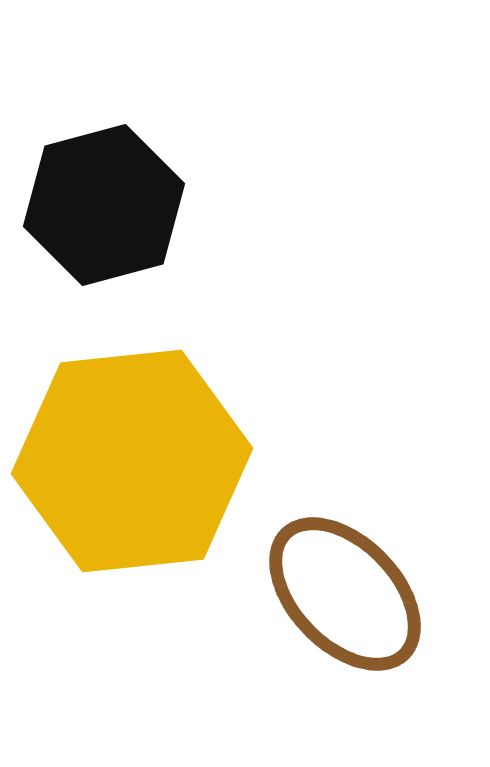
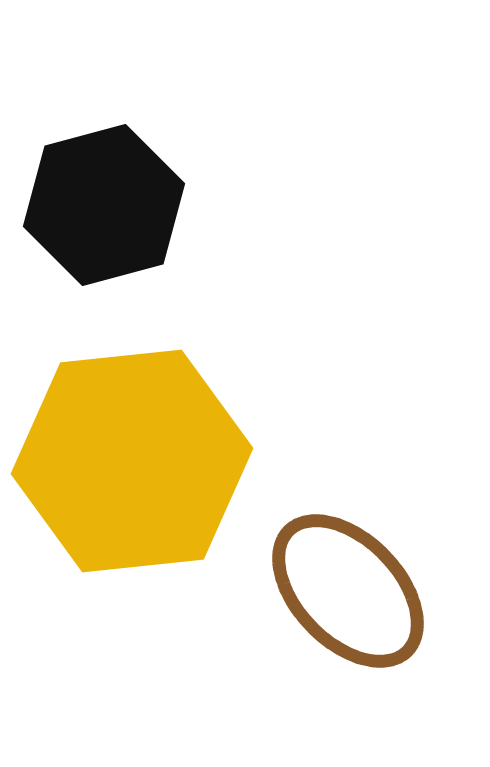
brown ellipse: moved 3 px right, 3 px up
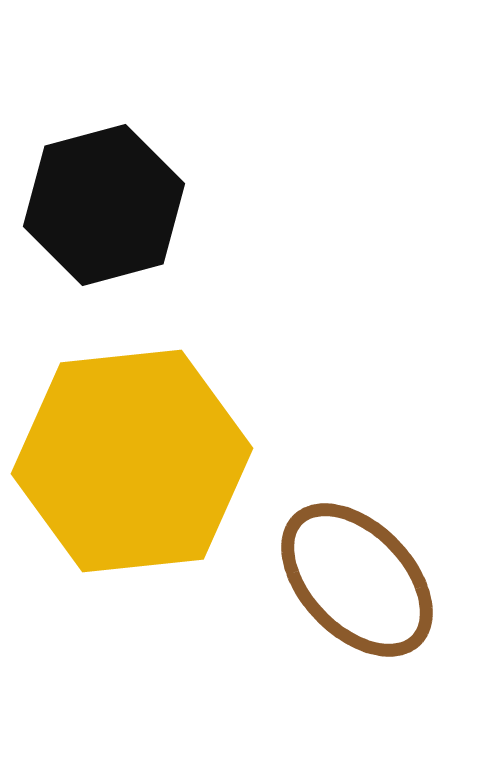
brown ellipse: moved 9 px right, 11 px up
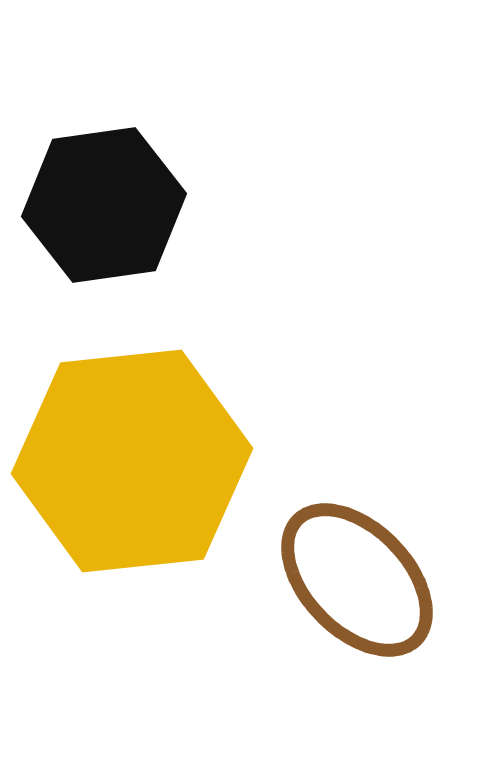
black hexagon: rotated 7 degrees clockwise
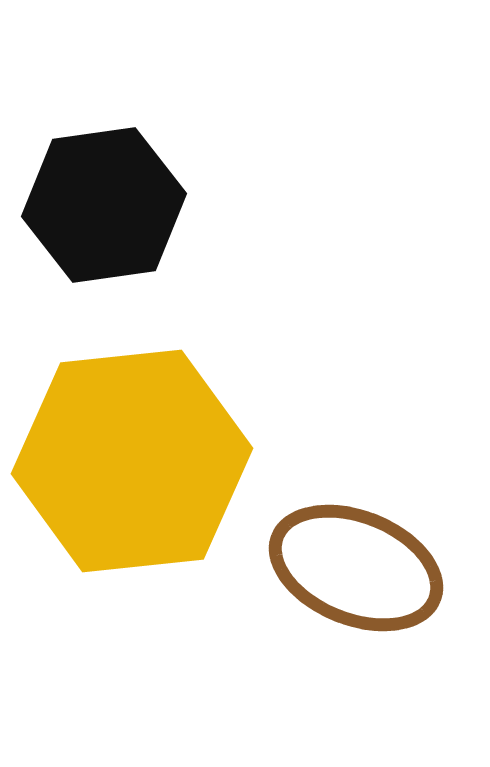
brown ellipse: moved 1 px left, 12 px up; rotated 24 degrees counterclockwise
